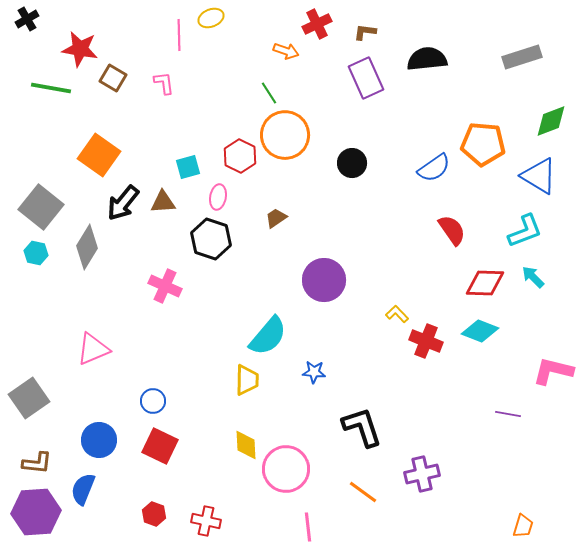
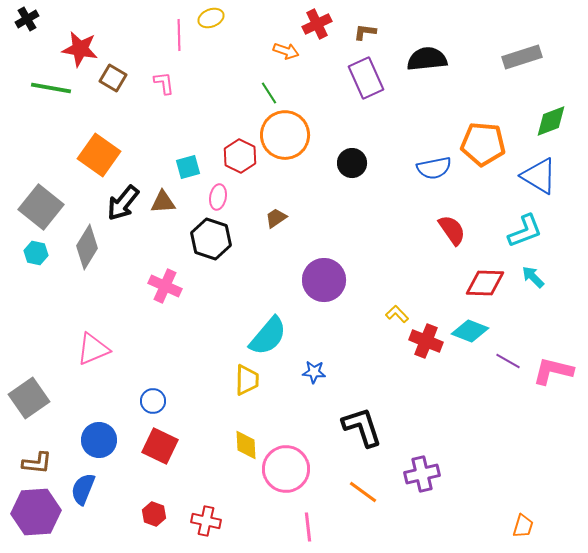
blue semicircle at (434, 168): rotated 24 degrees clockwise
cyan diamond at (480, 331): moved 10 px left
purple line at (508, 414): moved 53 px up; rotated 20 degrees clockwise
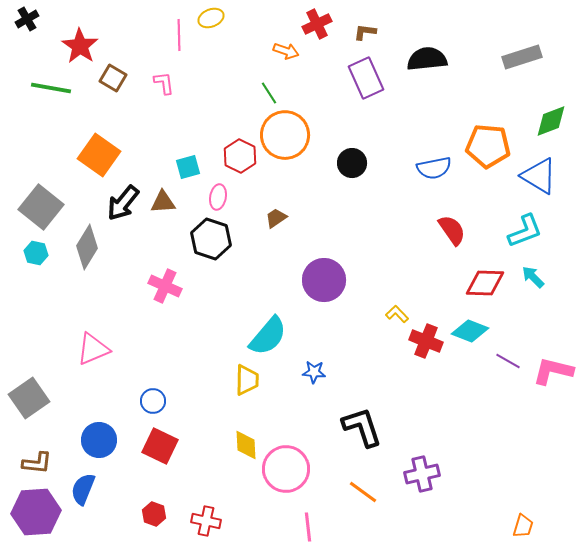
red star at (80, 49): moved 3 px up; rotated 24 degrees clockwise
orange pentagon at (483, 144): moved 5 px right, 2 px down
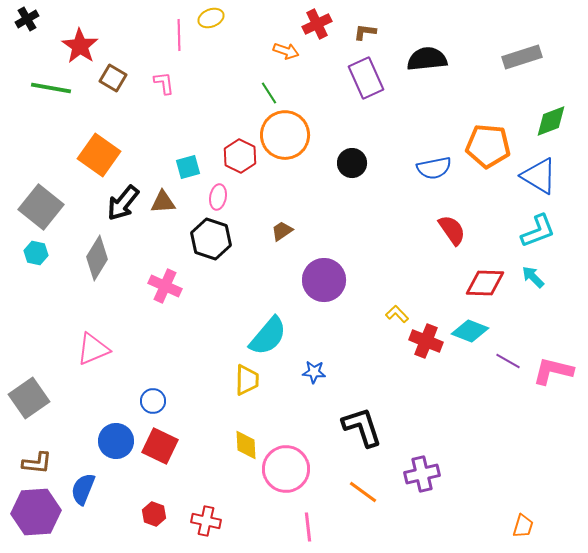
brown trapezoid at (276, 218): moved 6 px right, 13 px down
cyan L-shape at (525, 231): moved 13 px right
gray diamond at (87, 247): moved 10 px right, 11 px down
blue circle at (99, 440): moved 17 px right, 1 px down
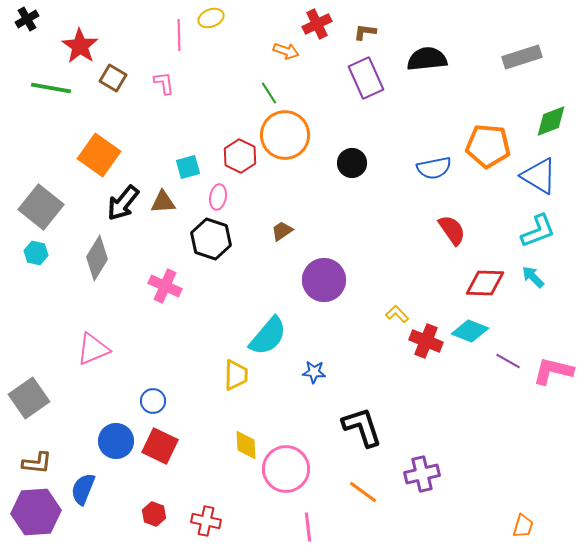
yellow trapezoid at (247, 380): moved 11 px left, 5 px up
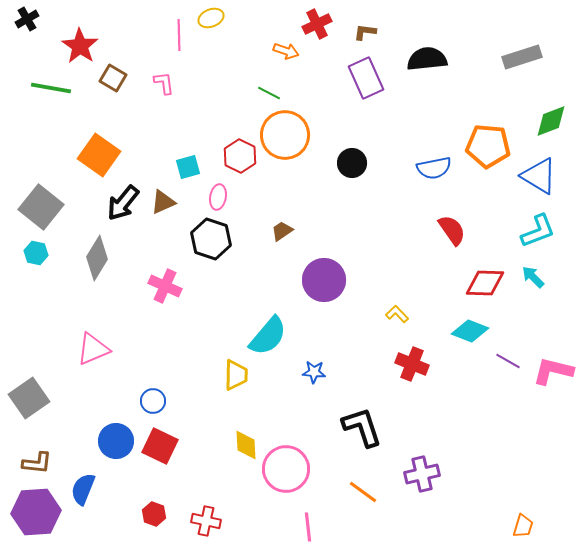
green line at (269, 93): rotated 30 degrees counterclockwise
brown triangle at (163, 202): rotated 20 degrees counterclockwise
red cross at (426, 341): moved 14 px left, 23 px down
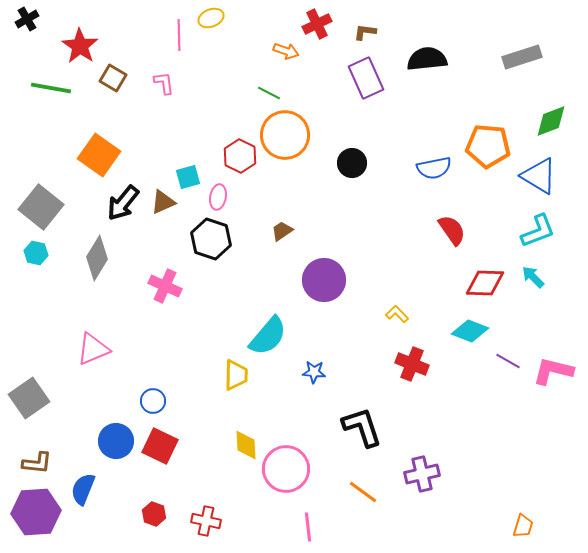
cyan square at (188, 167): moved 10 px down
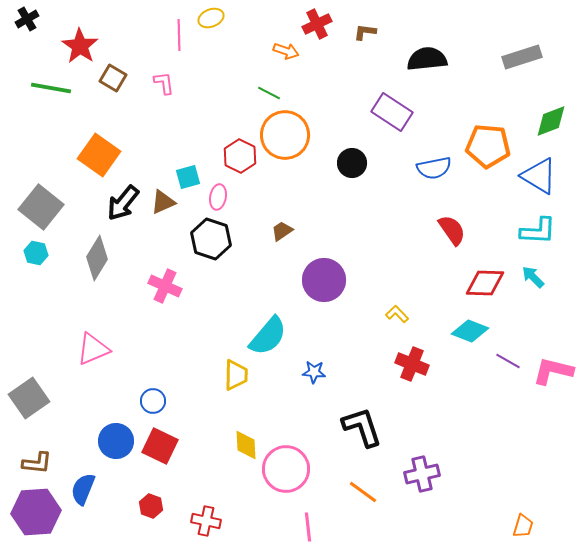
purple rectangle at (366, 78): moved 26 px right, 34 px down; rotated 33 degrees counterclockwise
cyan L-shape at (538, 231): rotated 24 degrees clockwise
red hexagon at (154, 514): moved 3 px left, 8 px up
